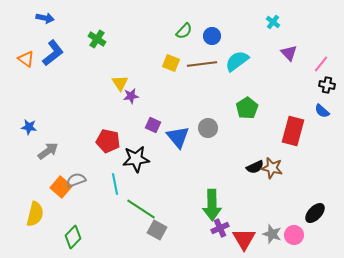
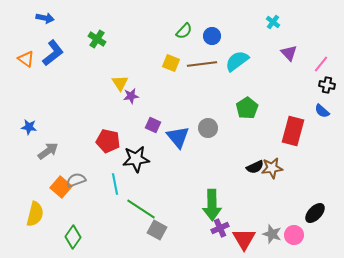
brown star: rotated 20 degrees counterclockwise
green diamond: rotated 10 degrees counterclockwise
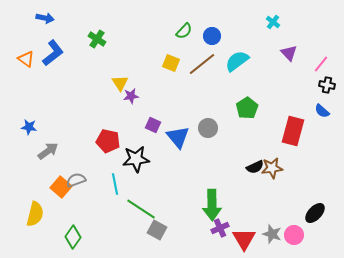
brown line: rotated 32 degrees counterclockwise
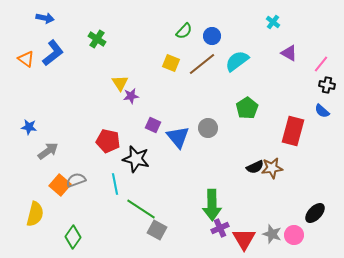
purple triangle: rotated 18 degrees counterclockwise
black star: rotated 20 degrees clockwise
orange square: moved 1 px left, 2 px up
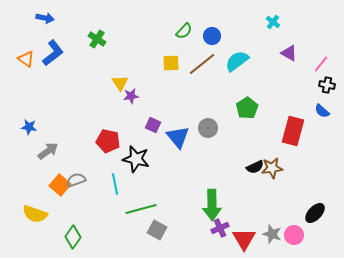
yellow square: rotated 24 degrees counterclockwise
green line: rotated 48 degrees counterclockwise
yellow semicircle: rotated 95 degrees clockwise
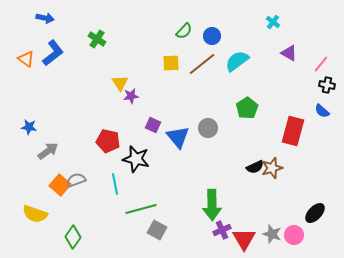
brown star: rotated 10 degrees counterclockwise
purple cross: moved 2 px right, 2 px down
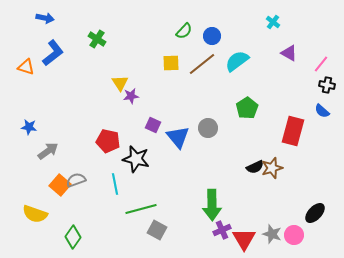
orange triangle: moved 8 px down; rotated 18 degrees counterclockwise
